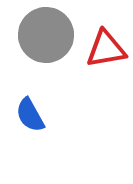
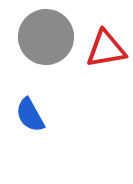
gray circle: moved 2 px down
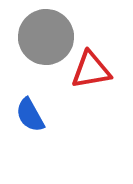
red triangle: moved 15 px left, 21 px down
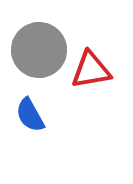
gray circle: moved 7 px left, 13 px down
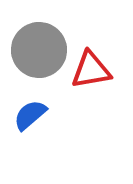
blue semicircle: rotated 78 degrees clockwise
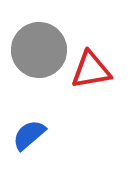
blue semicircle: moved 1 px left, 20 px down
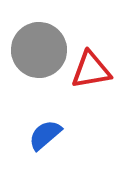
blue semicircle: moved 16 px right
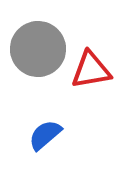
gray circle: moved 1 px left, 1 px up
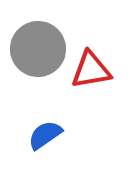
blue semicircle: rotated 6 degrees clockwise
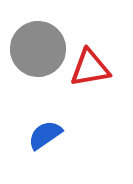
red triangle: moved 1 px left, 2 px up
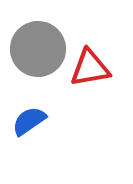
blue semicircle: moved 16 px left, 14 px up
